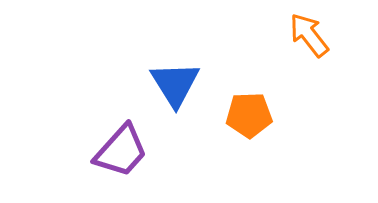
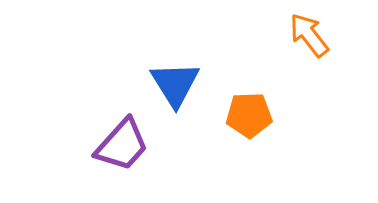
purple trapezoid: moved 1 px right, 6 px up
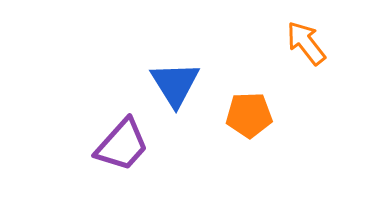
orange arrow: moved 3 px left, 8 px down
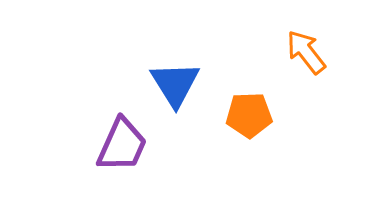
orange arrow: moved 9 px down
purple trapezoid: rotated 18 degrees counterclockwise
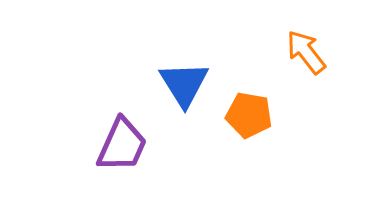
blue triangle: moved 9 px right
orange pentagon: rotated 12 degrees clockwise
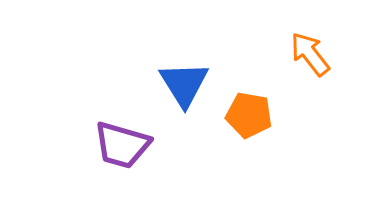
orange arrow: moved 4 px right, 2 px down
purple trapezoid: rotated 82 degrees clockwise
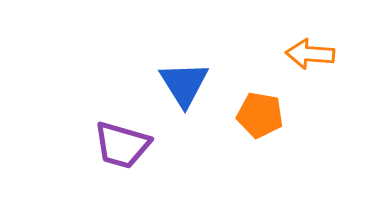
orange arrow: rotated 48 degrees counterclockwise
orange pentagon: moved 11 px right
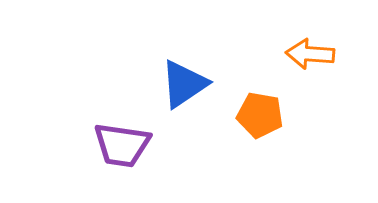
blue triangle: rotated 28 degrees clockwise
purple trapezoid: rotated 8 degrees counterclockwise
